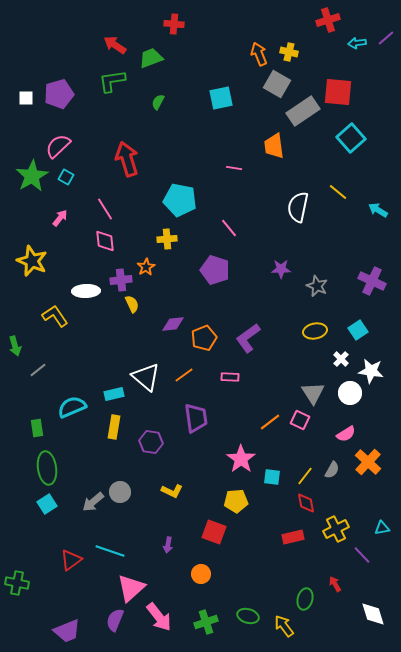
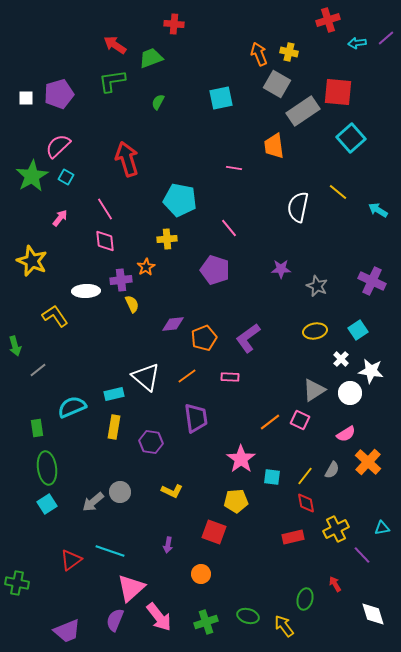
orange line at (184, 375): moved 3 px right, 1 px down
gray triangle at (313, 393): moved 1 px right, 3 px up; rotated 30 degrees clockwise
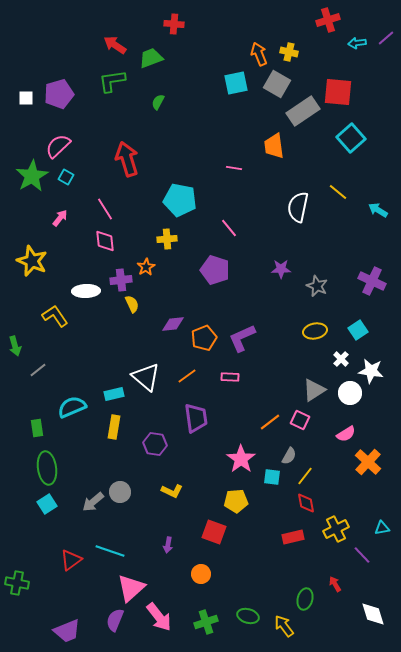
cyan square at (221, 98): moved 15 px right, 15 px up
purple L-shape at (248, 338): moved 6 px left; rotated 12 degrees clockwise
purple hexagon at (151, 442): moved 4 px right, 2 px down
gray semicircle at (332, 470): moved 43 px left, 14 px up
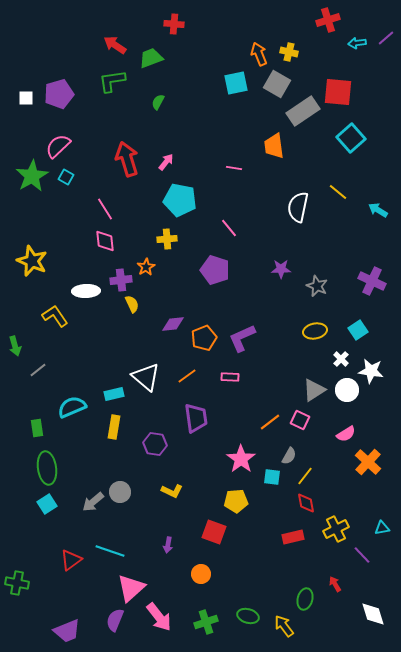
pink arrow at (60, 218): moved 106 px right, 56 px up
white circle at (350, 393): moved 3 px left, 3 px up
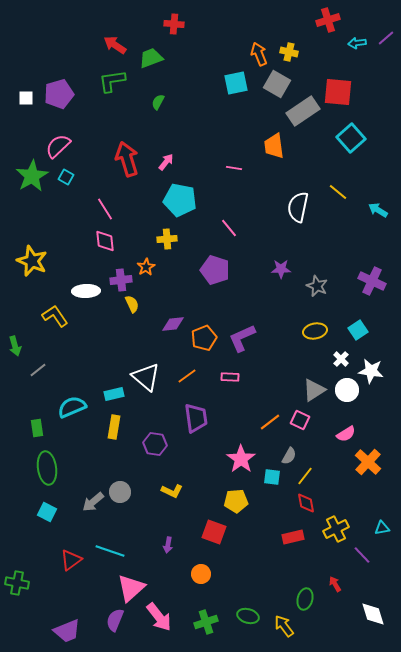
cyan square at (47, 504): moved 8 px down; rotated 30 degrees counterclockwise
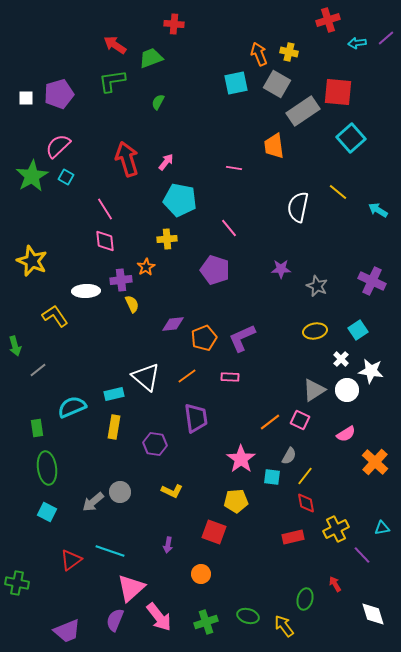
orange cross at (368, 462): moved 7 px right
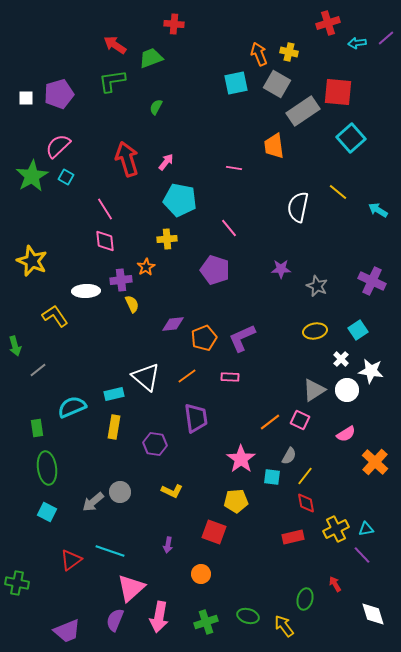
red cross at (328, 20): moved 3 px down
green semicircle at (158, 102): moved 2 px left, 5 px down
cyan triangle at (382, 528): moved 16 px left, 1 px down
pink arrow at (159, 617): rotated 48 degrees clockwise
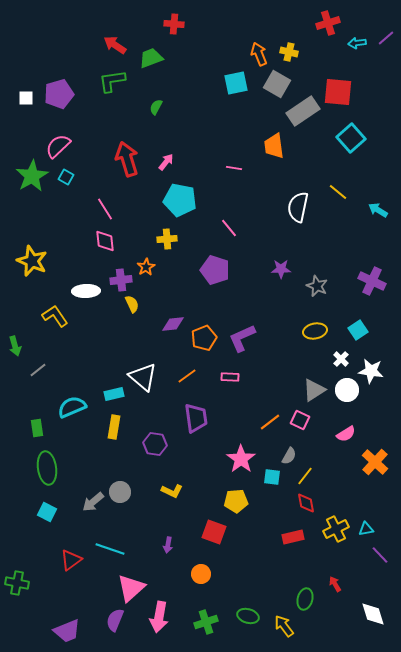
white triangle at (146, 377): moved 3 px left
cyan line at (110, 551): moved 2 px up
purple line at (362, 555): moved 18 px right
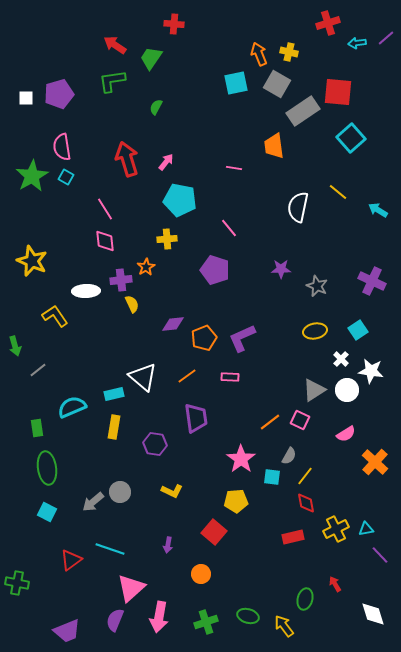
green trapezoid at (151, 58): rotated 35 degrees counterclockwise
pink semicircle at (58, 146): moved 4 px right, 1 px down; rotated 56 degrees counterclockwise
red square at (214, 532): rotated 20 degrees clockwise
